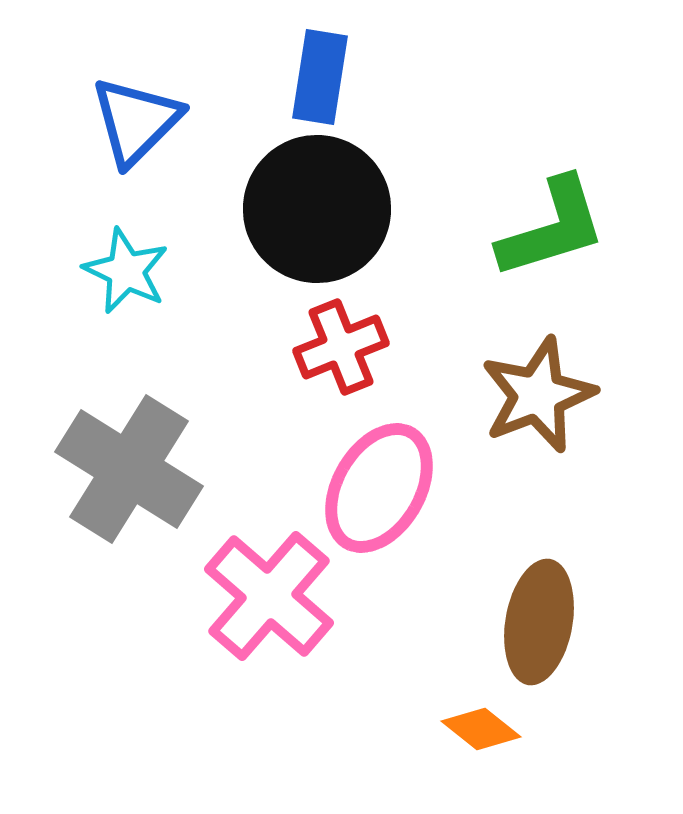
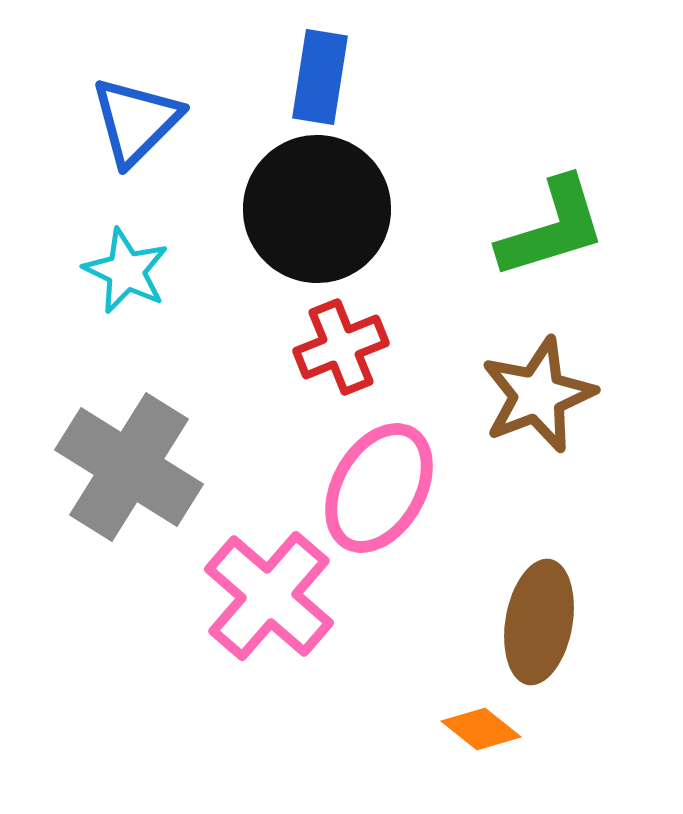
gray cross: moved 2 px up
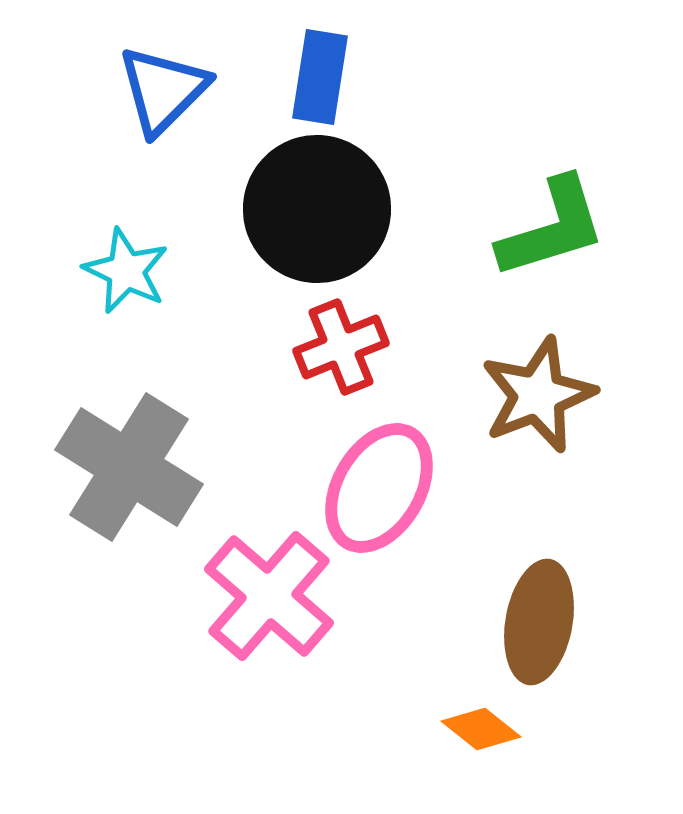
blue triangle: moved 27 px right, 31 px up
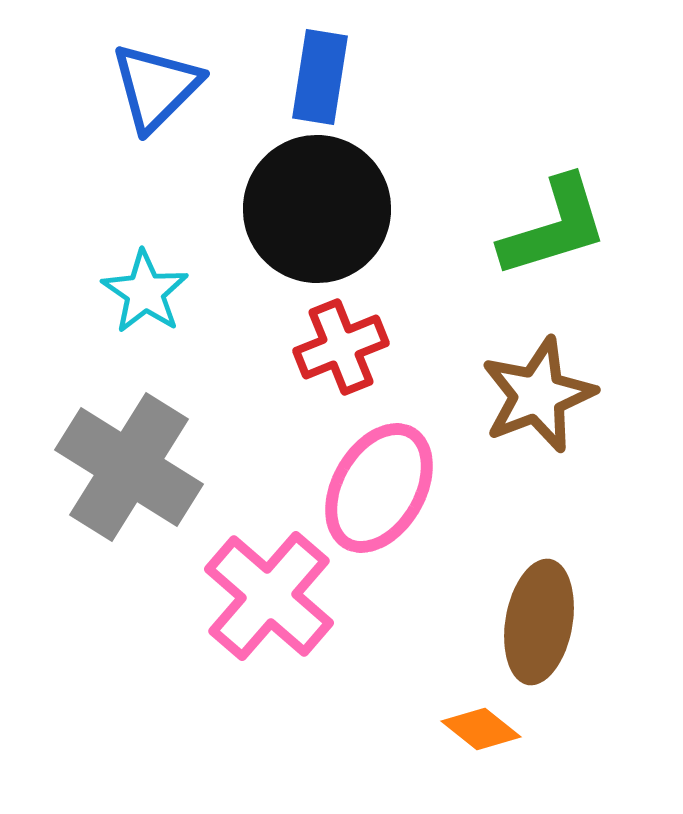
blue triangle: moved 7 px left, 3 px up
green L-shape: moved 2 px right, 1 px up
cyan star: moved 19 px right, 21 px down; rotated 8 degrees clockwise
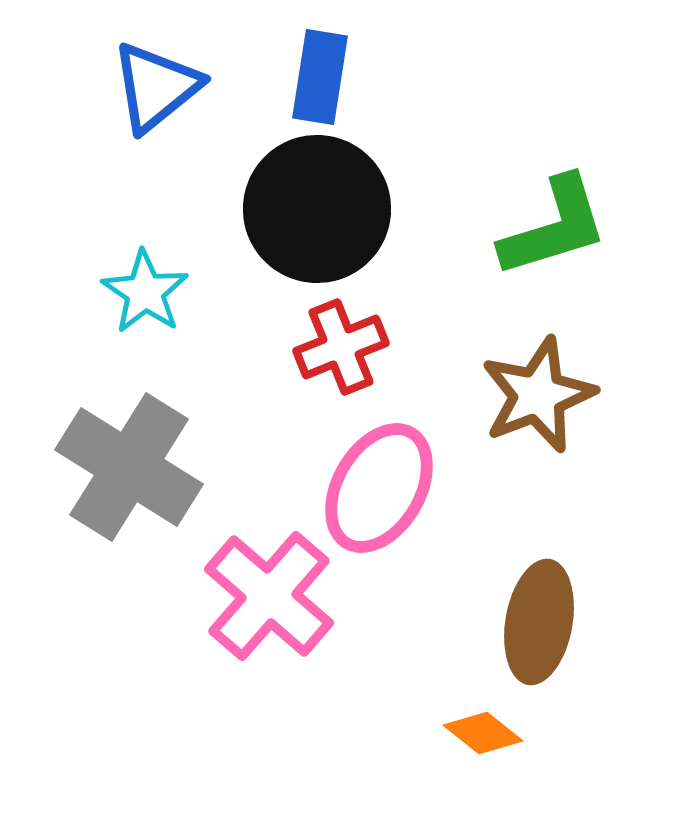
blue triangle: rotated 6 degrees clockwise
orange diamond: moved 2 px right, 4 px down
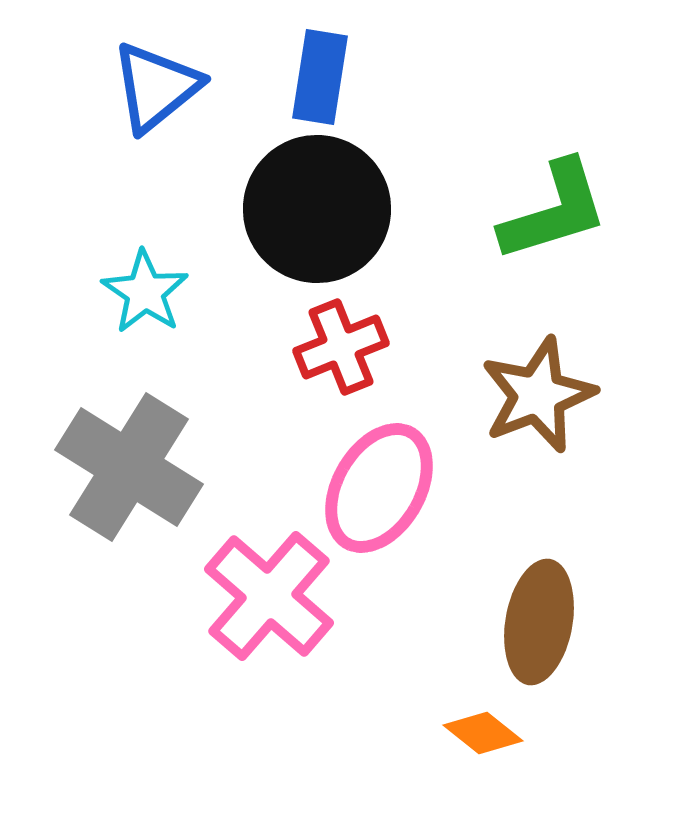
green L-shape: moved 16 px up
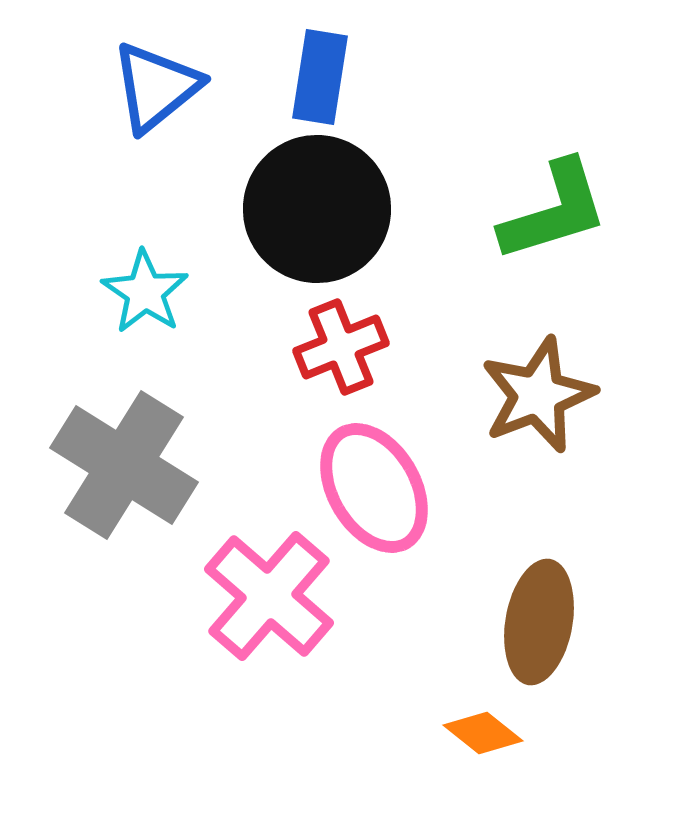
gray cross: moved 5 px left, 2 px up
pink ellipse: moved 5 px left; rotated 60 degrees counterclockwise
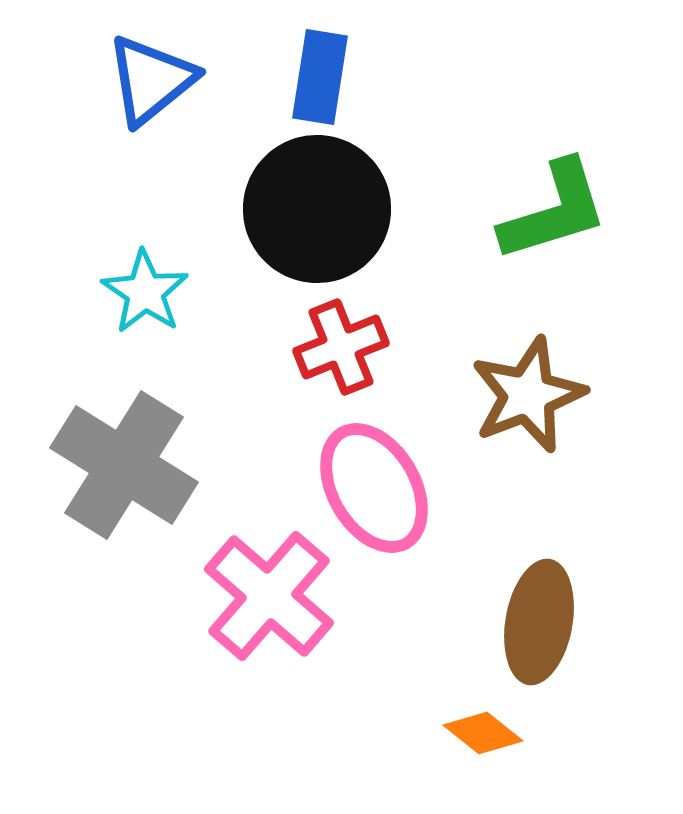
blue triangle: moved 5 px left, 7 px up
brown star: moved 10 px left
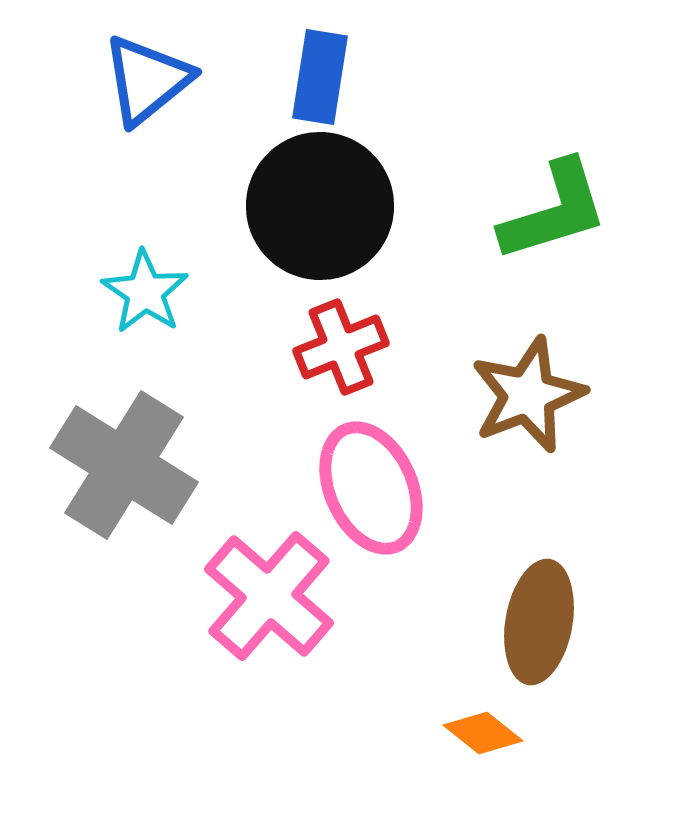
blue triangle: moved 4 px left
black circle: moved 3 px right, 3 px up
pink ellipse: moved 3 px left; rotated 6 degrees clockwise
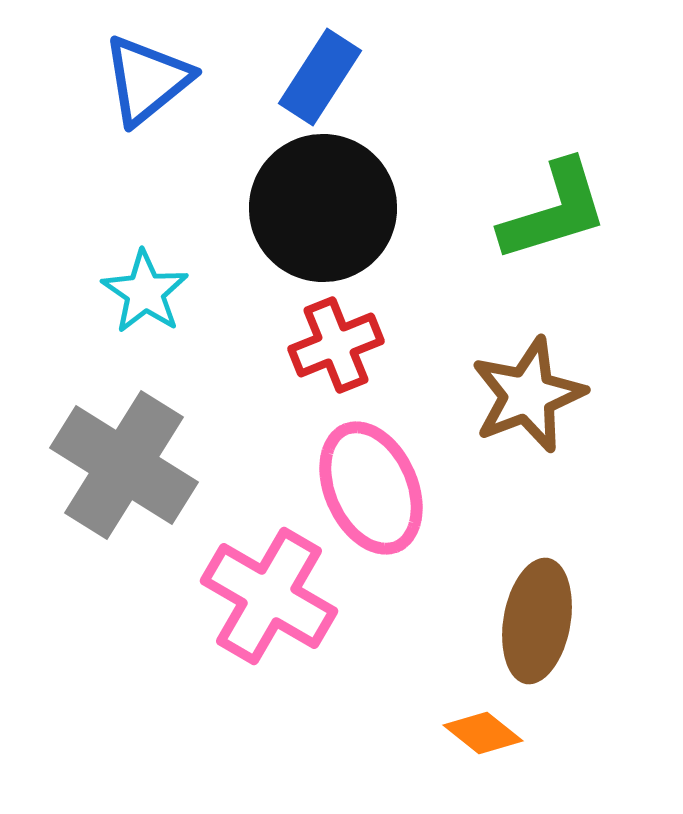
blue rectangle: rotated 24 degrees clockwise
black circle: moved 3 px right, 2 px down
red cross: moved 5 px left, 2 px up
pink cross: rotated 11 degrees counterclockwise
brown ellipse: moved 2 px left, 1 px up
